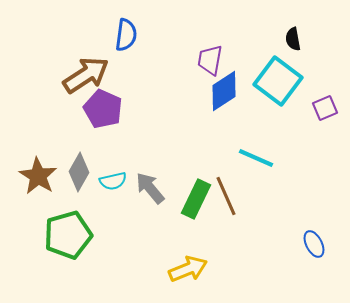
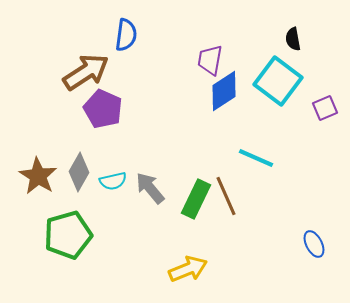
brown arrow: moved 3 px up
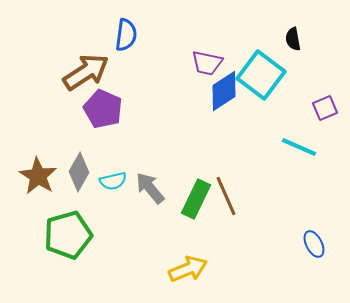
purple trapezoid: moved 3 px left, 3 px down; rotated 88 degrees counterclockwise
cyan square: moved 17 px left, 6 px up
cyan line: moved 43 px right, 11 px up
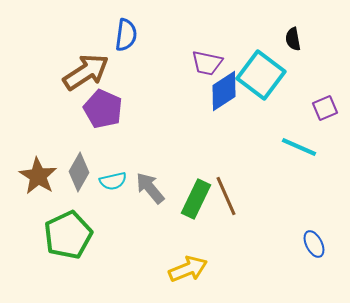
green pentagon: rotated 9 degrees counterclockwise
